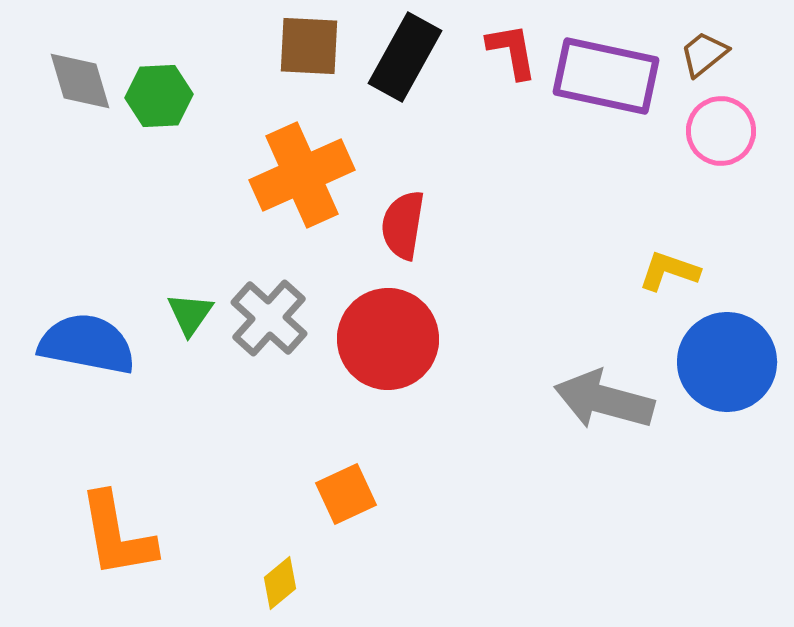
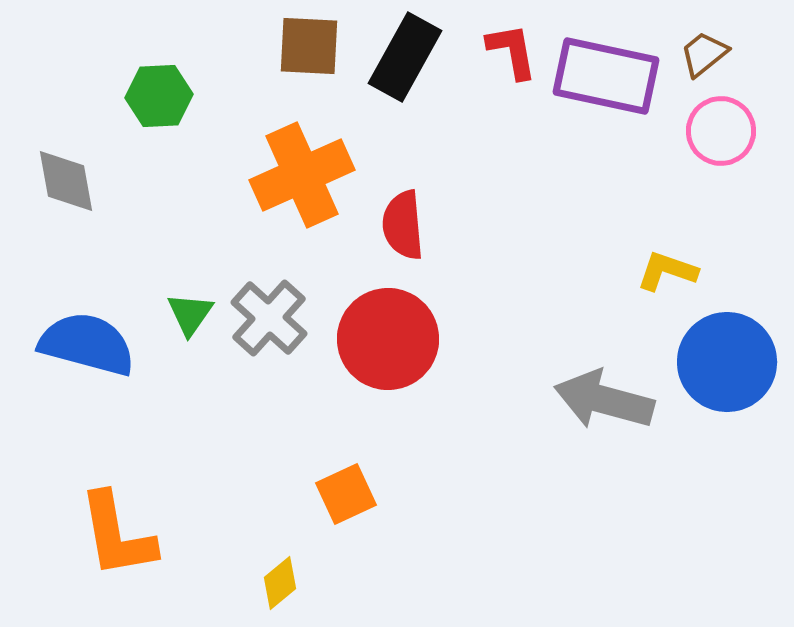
gray diamond: moved 14 px left, 100 px down; rotated 6 degrees clockwise
red semicircle: rotated 14 degrees counterclockwise
yellow L-shape: moved 2 px left
blue semicircle: rotated 4 degrees clockwise
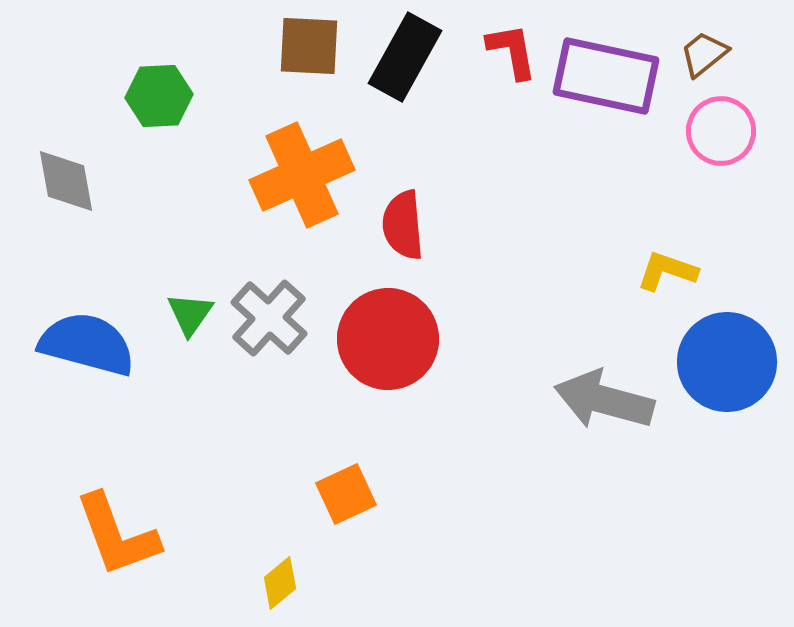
orange L-shape: rotated 10 degrees counterclockwise
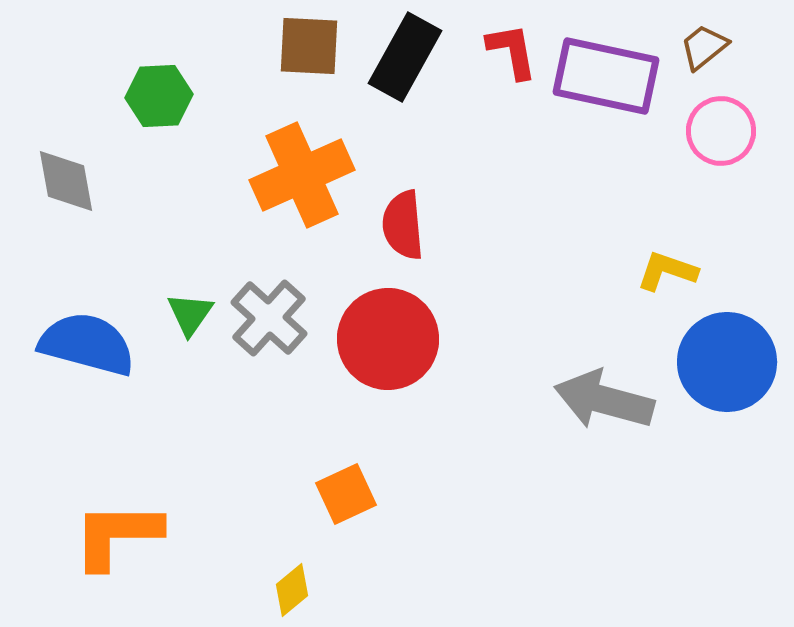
brown trapezoid: moved 7 px up
orange L-shape: rotated 110 degrees clockwise
yellow diamond: moved 12 px right, 7 px down
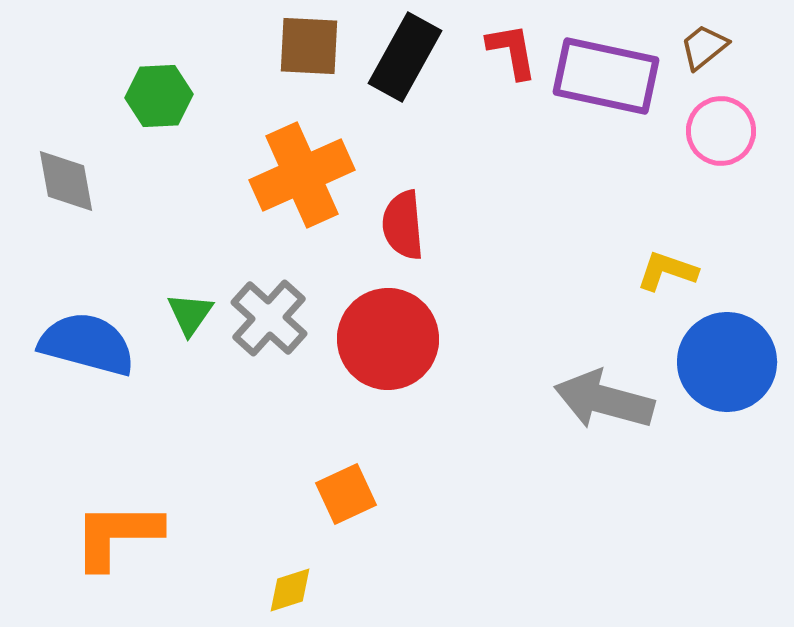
yellow diamond: moved 2 px left; rotated 22 degrees clockwise
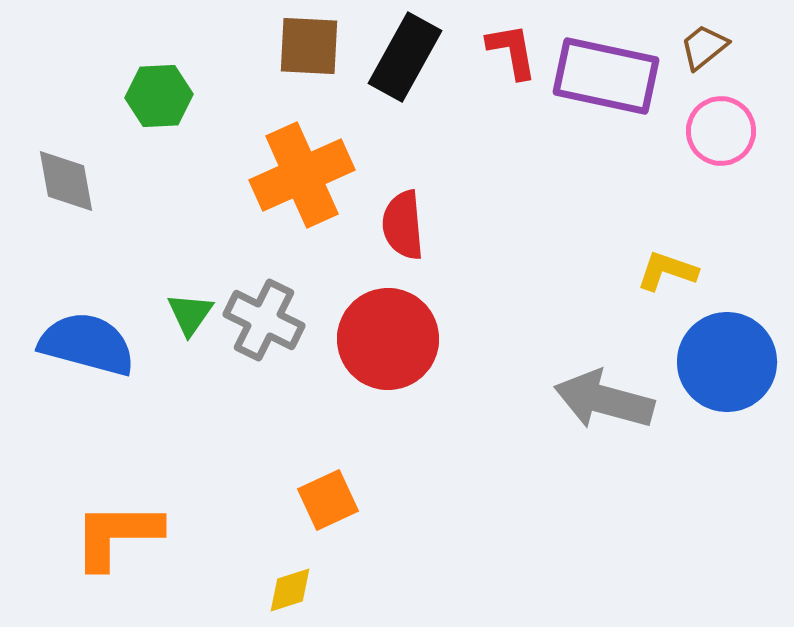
gray cross: moved 5 px left, 2 px down; rotated 16 degrees counterclockwise
orange square: moved 18 px left, 6 px down
